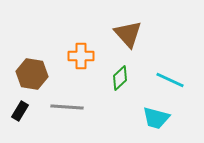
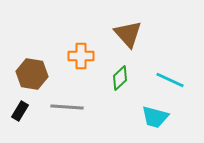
cyan trapezoid: moved 1 px left, 1 px up
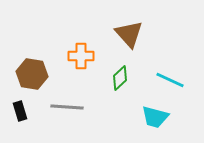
brown triangle: moved 1 px right
black rectangle: rotated 48 degrees counterclockwise
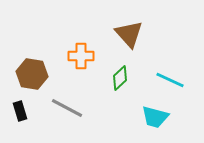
gray line: moved 1 px down; rotated 24 degrees clockwise
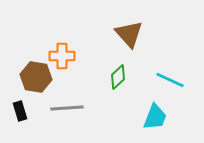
orange cross: moved 19 px left
brown hexagon: moved 4 px right, 3 px down
green diamond: moved 2 px left, 1 px up
gray line: rotated 32 degrees counterclockwise
cyan trapezoid: rotated 84 degrees counterclockwise
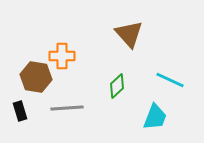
green diamond: moved 1 px left, 9 px down
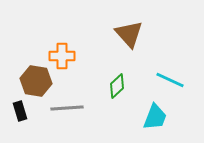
brown hexagon: moved 4 px down
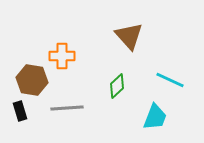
brown triangle: moved 2 px down
brown hexagon: moved 4 px left, 1 px up
